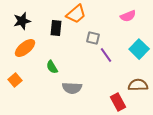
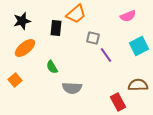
cyan square: moved 3 px up; rotated 18 degrees clockwise
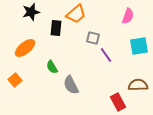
pink semicircle: rotated 49 degrees counterclockwise
black star: moved 9 px right, 9 px up
cyan square: rotated 18 degrees clockwise
gray semicircle: moved 1 px left, 3 px up; rotated 60 degrees clockwise
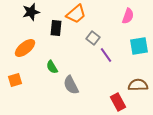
gray square: rotated 24 degrees clockwise
orange square: rotated 24 degrees clockwise
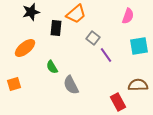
orange square: moved 1 px left, 4 px down
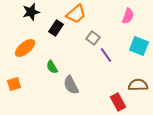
black rectangle: rotated 28 degrees clockwise
cyan square: rotated 30 degrees clockwise
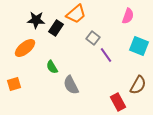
black star: moved 5 px right, 8 px down; rotated 18 degrees clockwise
brown semicircle: rotated 120 degrees clockwise
